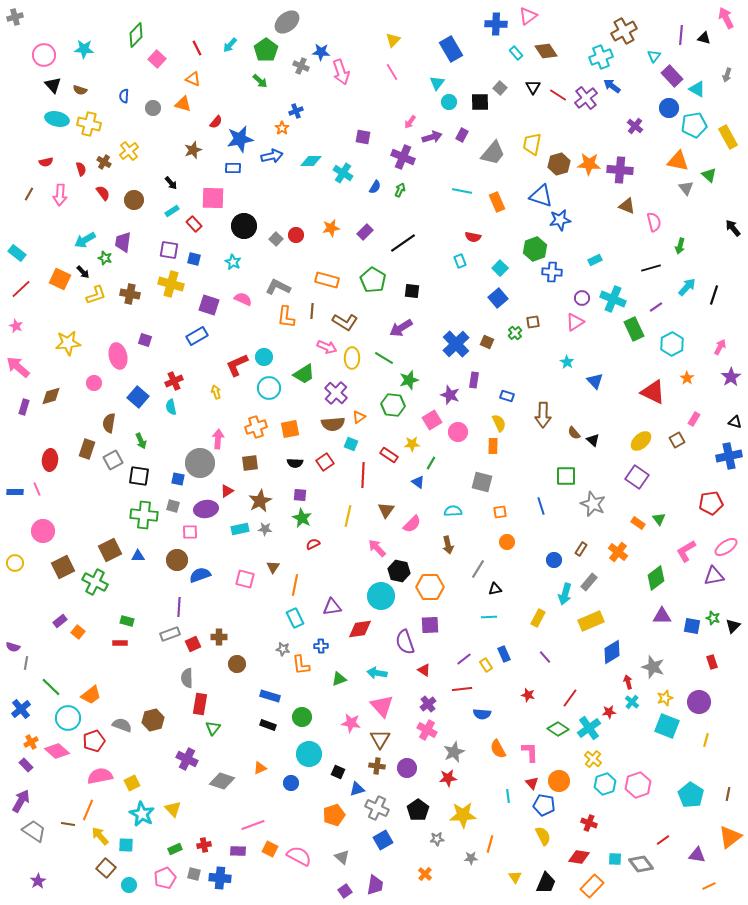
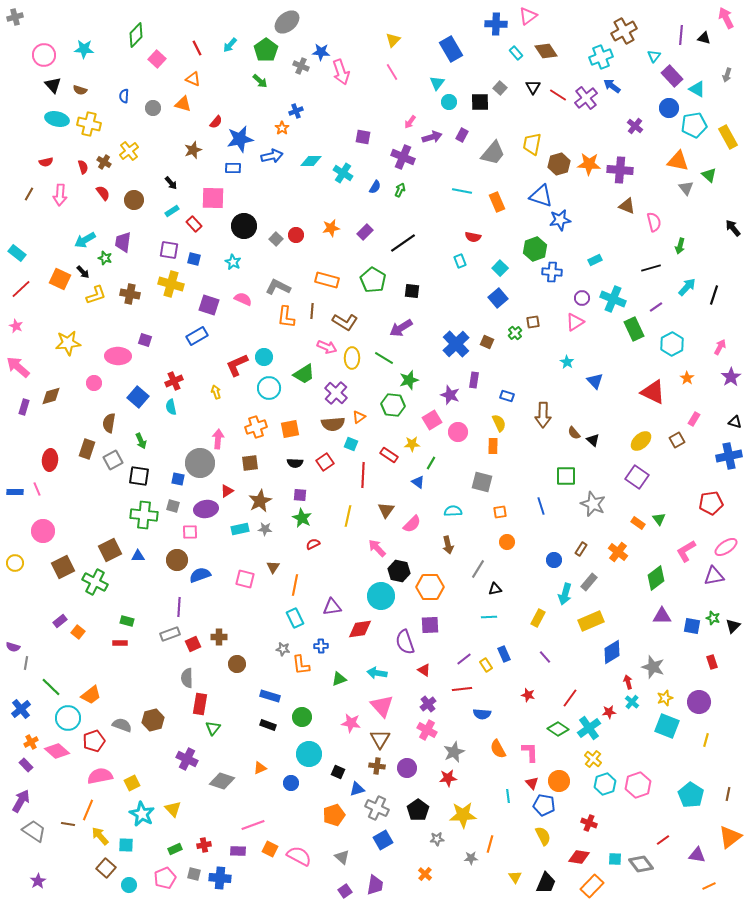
red semicircle at (81, 169): moved 2 px right, 2 px up
pink ellipse at (118, 356): rotated 75 degrees counterclockwise
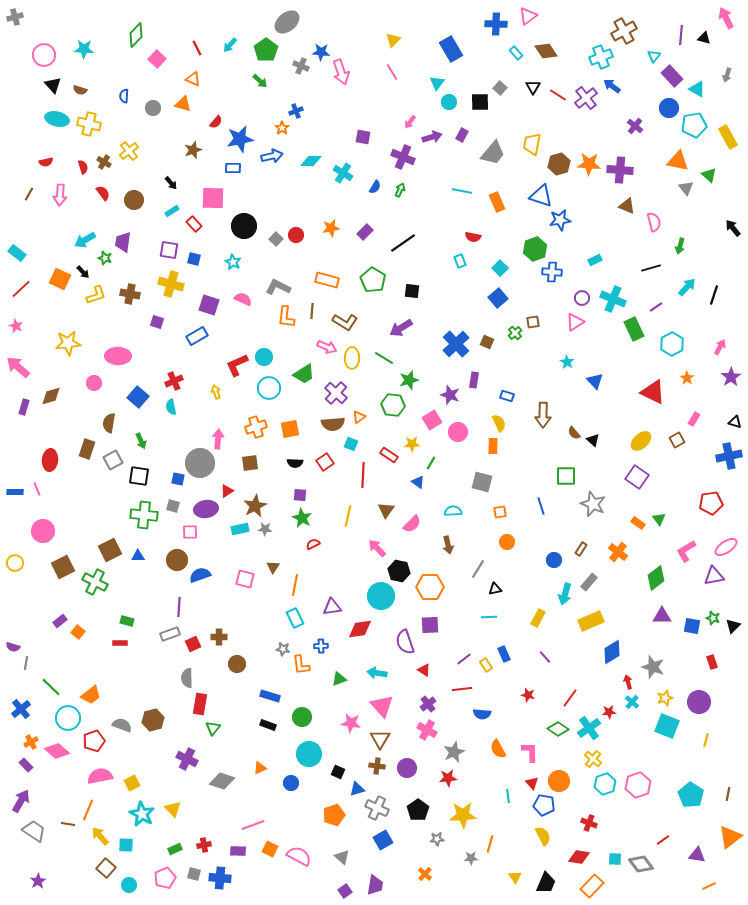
purple square at (145, 340): moved 12 px right, 18 px up
brown star at (260, 501): moved 5 px left, 5 px down
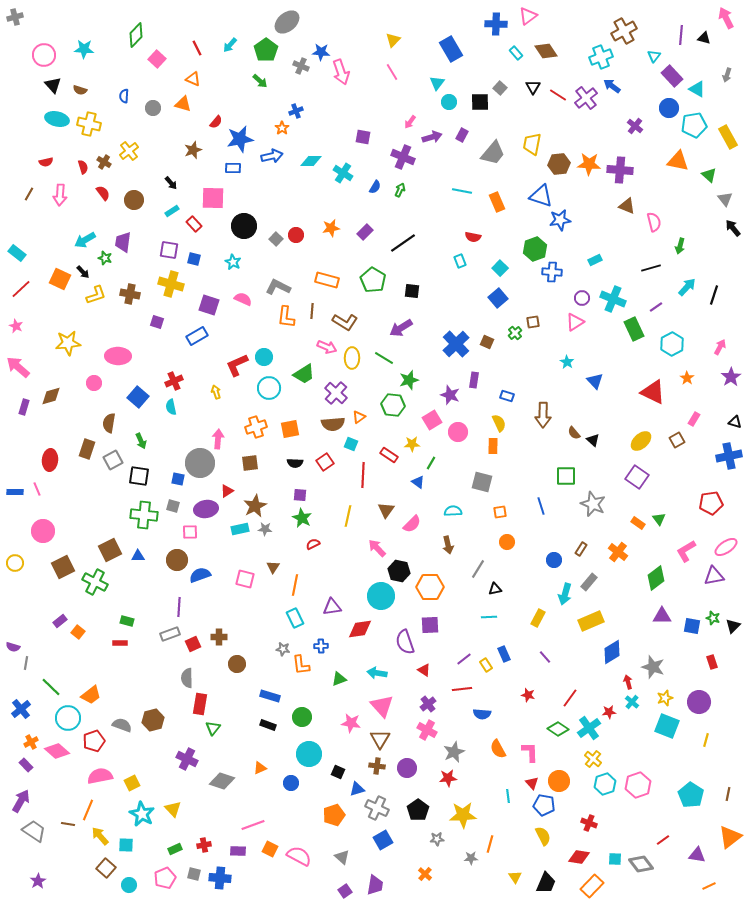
brown hexagon at (559, 164): rotated 10 degrees clockwise
gray triangle at (686, 188): moved 39 px right, 11 px down
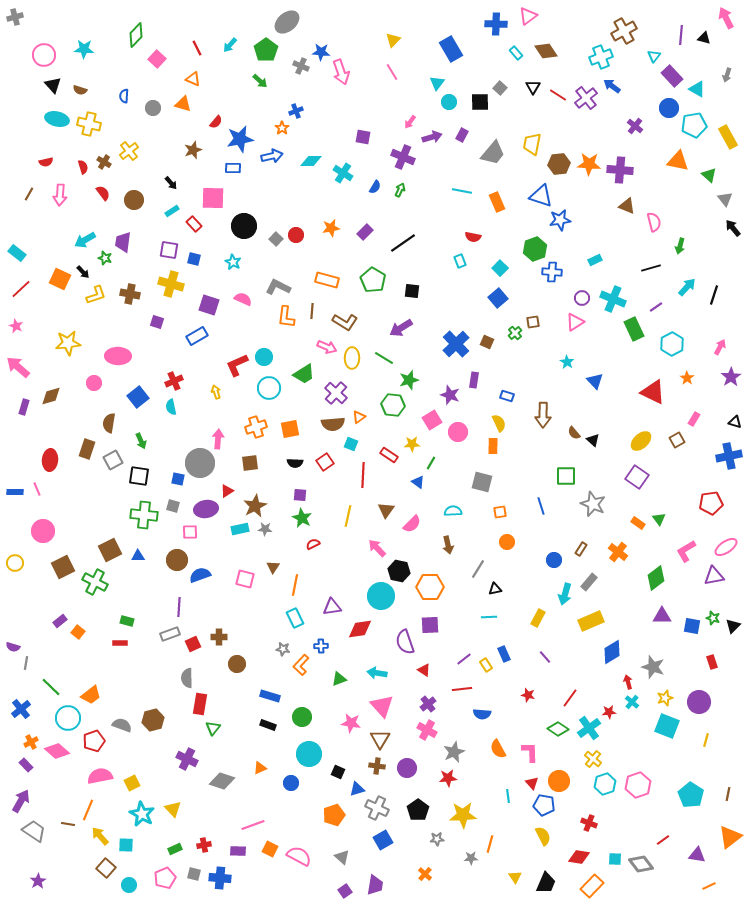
blue square at (138, 397): rotated 10 degrees clockwise
orange L-shape at (301, 665): rotated 50 degrees clockwise
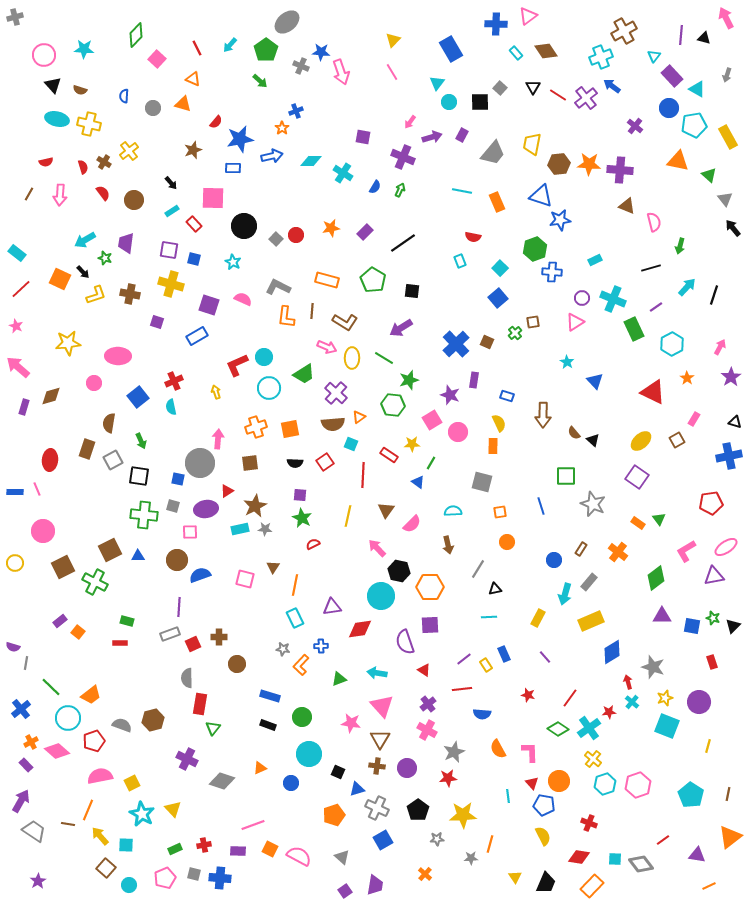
purple trapezoid at (123, 242): moved 3 px right, 1 px down
yellow line at (706, 740): moved 2 px right, 6 px down
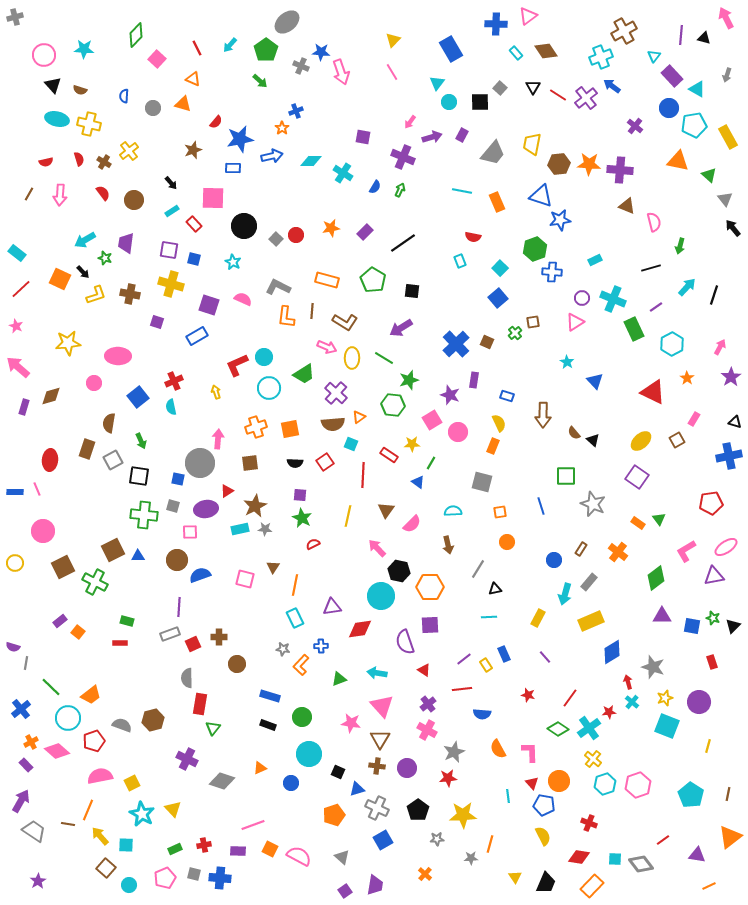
red semicircle at (83, 167): moved 4 px left, 8 px up
orange rectangle at (493, 446): rotated 21 degrees clockwise
brown square at (110, 550): moved 3 px right
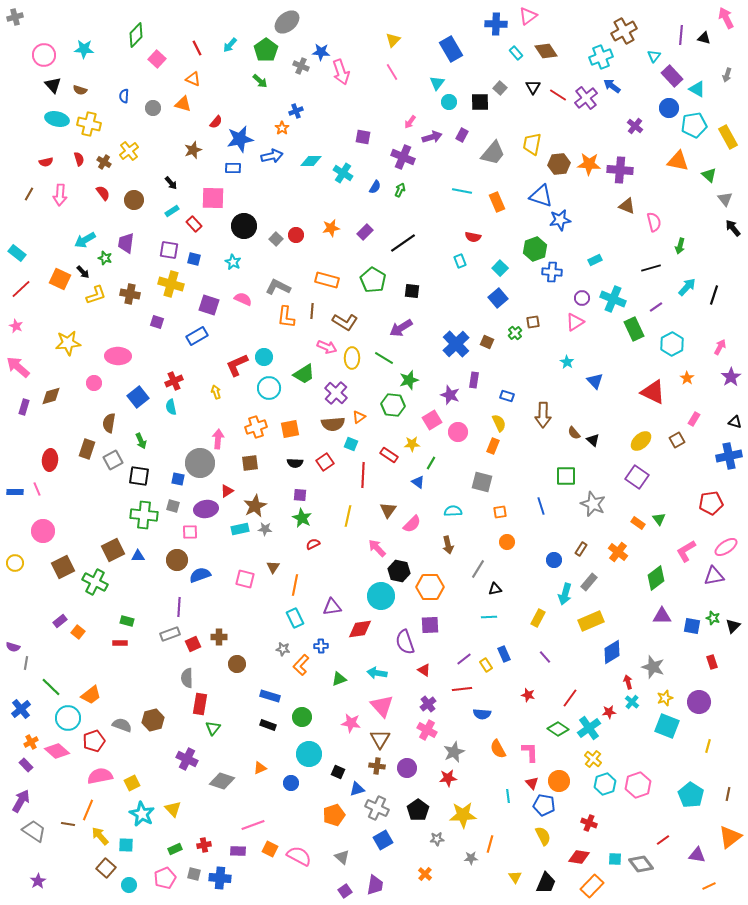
brown triangle at (386, 510): moved 2 px right
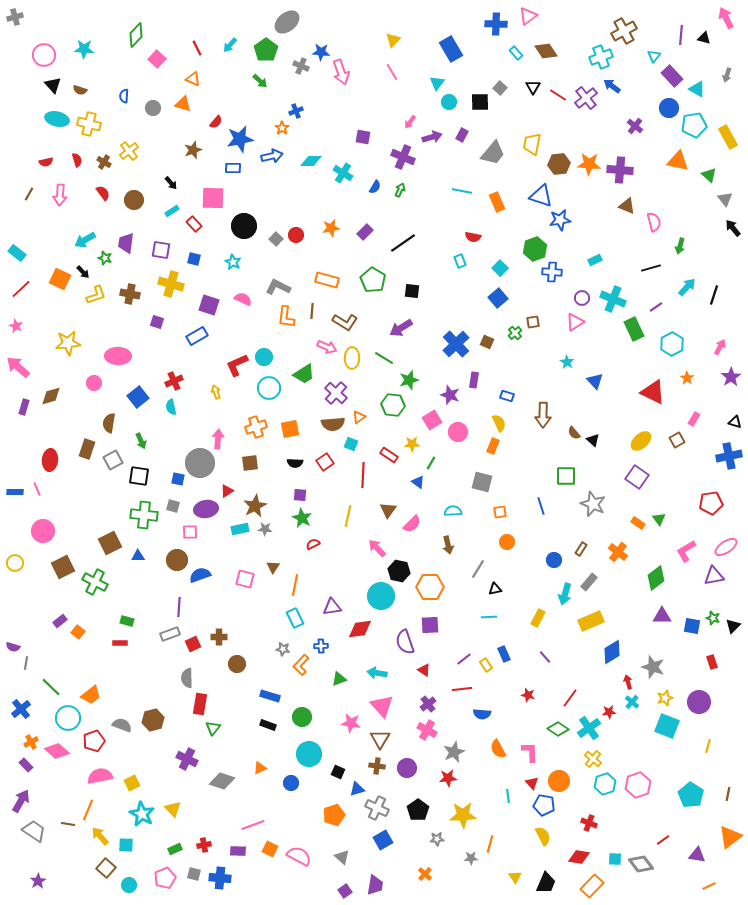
red semicircle at (79, 159): moved 2 px left, 1 px down
purple square at (169, 250): moved 8 px left
brown square at (113, 550): moved 3 px left, 7 px up
